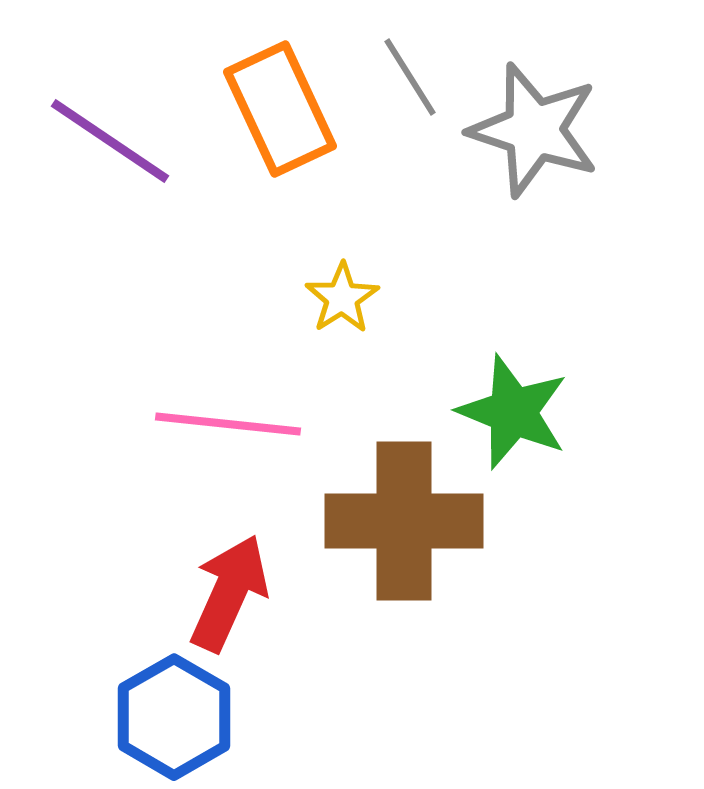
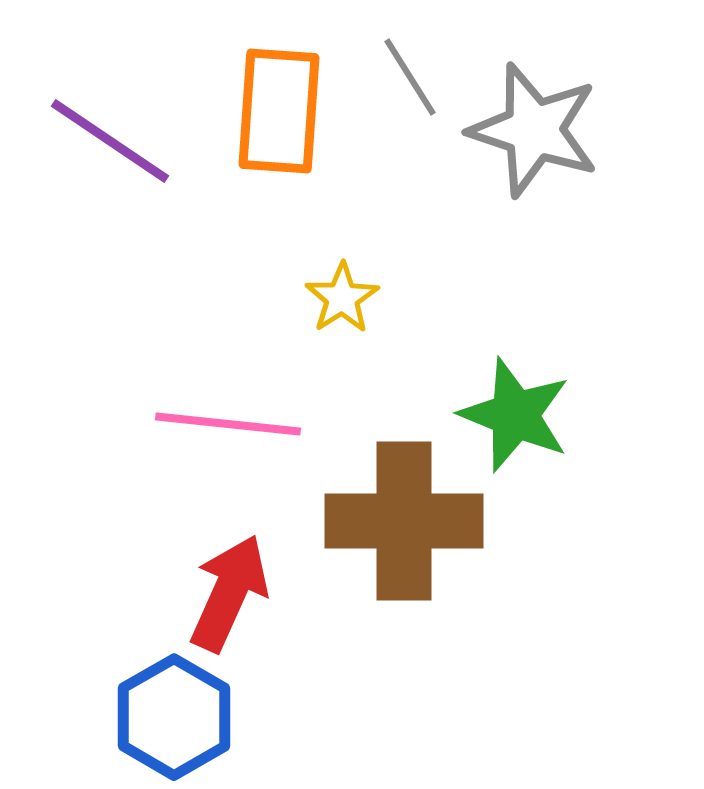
orange rectangle: moved 1 px left, 2 px down; rotated 29 degrees clockwise
green star: moved 2 px right, 3 px down
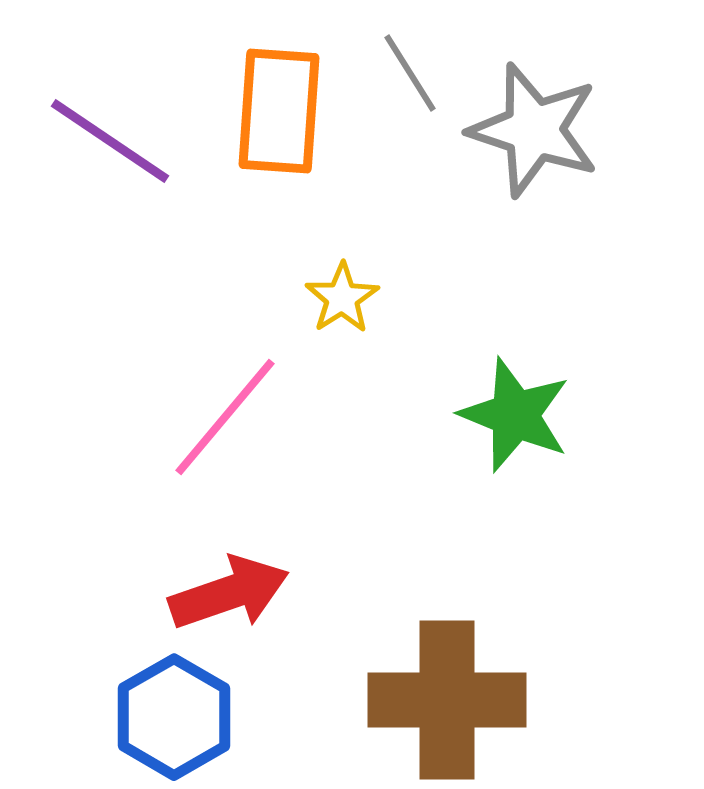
gray line: moved 4 px up
pink line: moved 3 px left, 7 px up; rotated 56 degrees counterclockwise
brown cross: moved 43 px right, 179 px down
red arrow: rotated 47 degrees clockwise
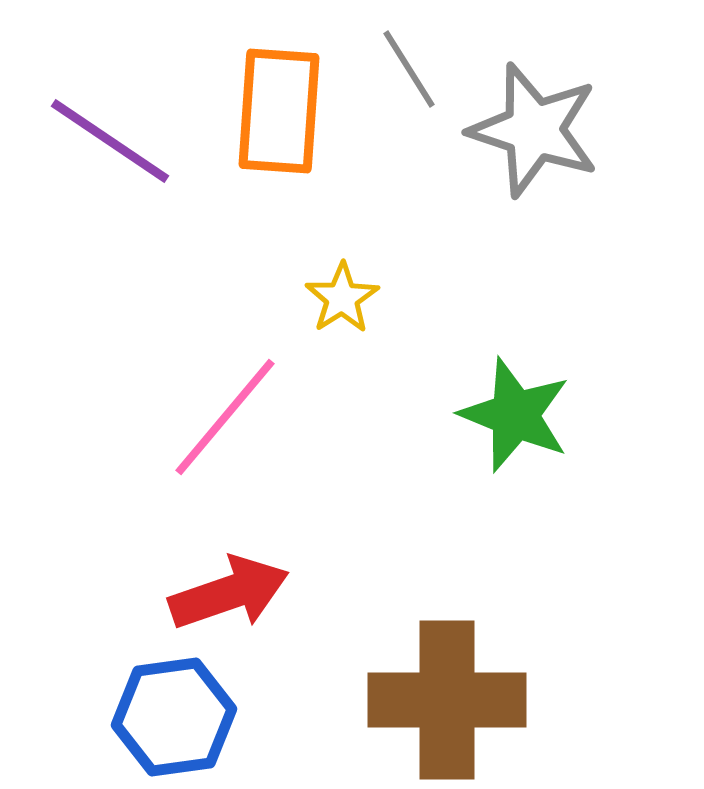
gray line: moved 1 px left, 4 px up
blue hexagon: rotated 22 degrees clockwise
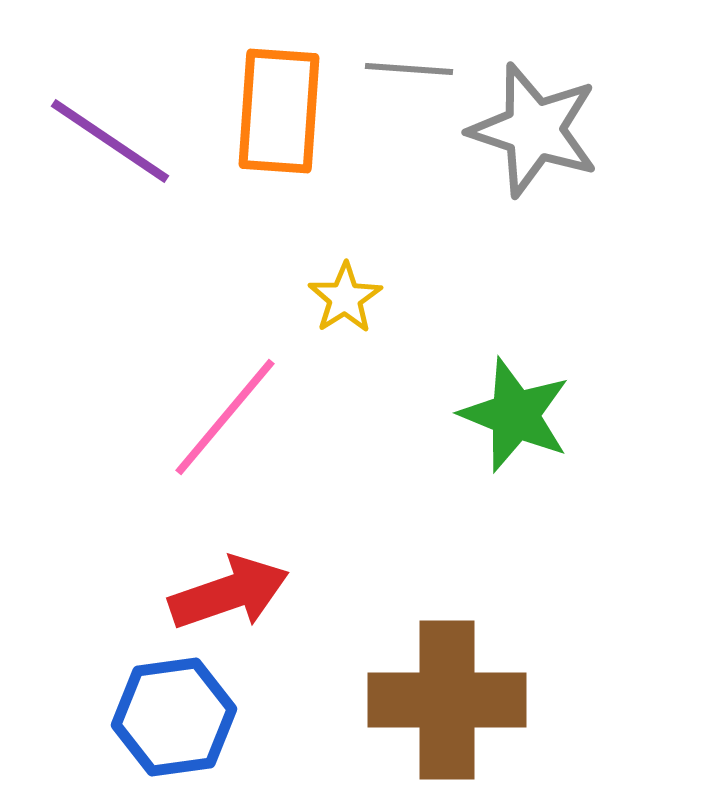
gray line: rotated 54 degrees counterclockwise
yellow star: moved 3 px right
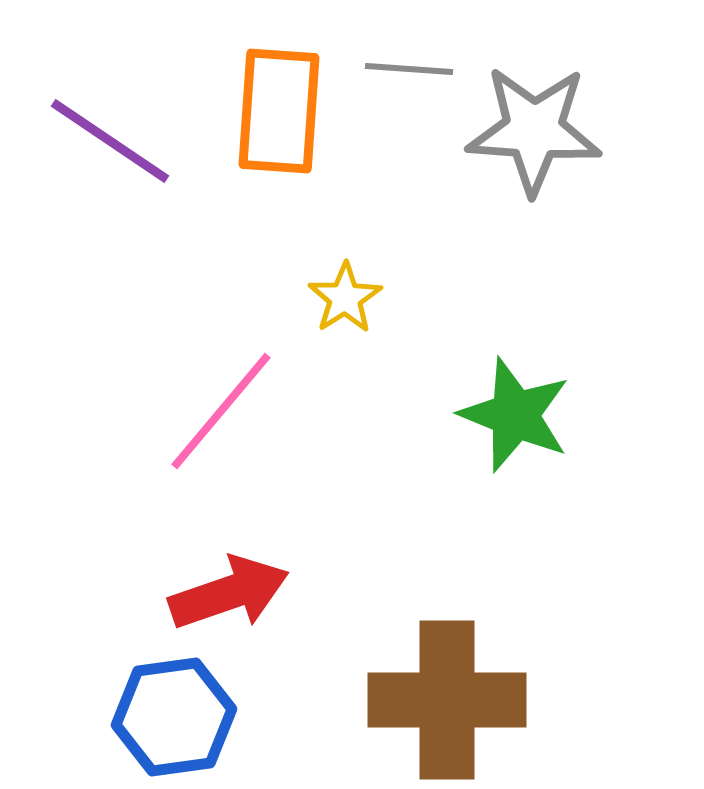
gray star: rotated 14 degrees counterclockwise
pink line: moved 4 px left, 6 px up
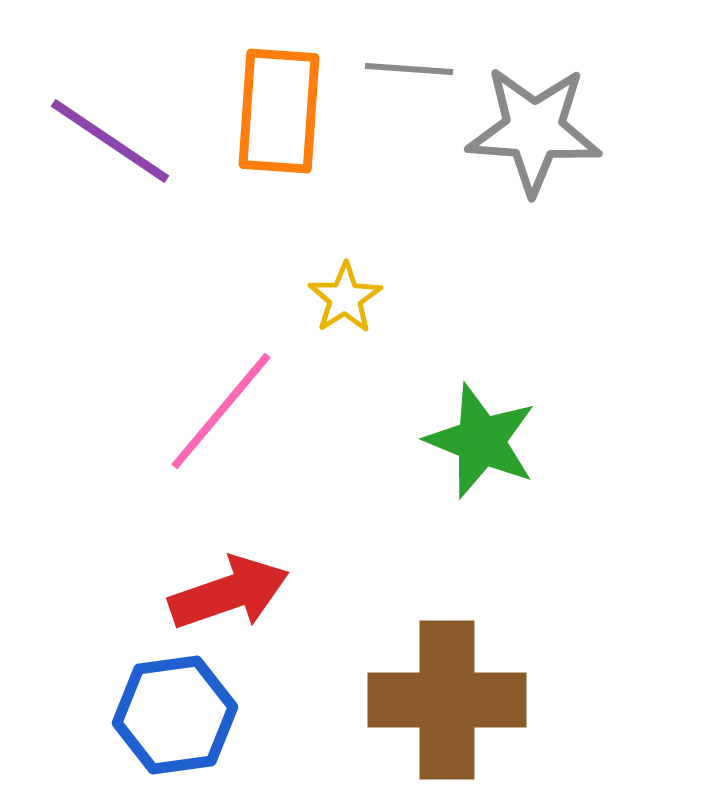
green star: moved 34 px left, 26 px down
blue hexagon: moved 1 px right, 2 px up
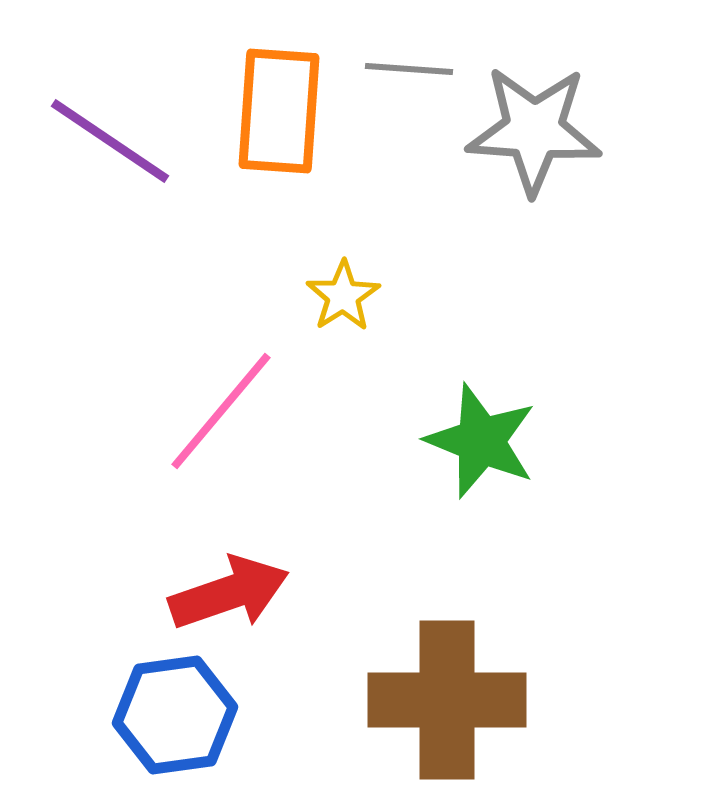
yellow star: moved 2 px left, 2 px up
